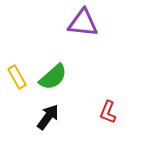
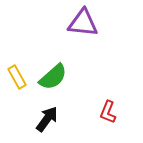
black arrow: moved 1 px left, 2 px down
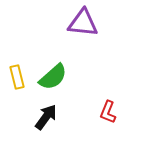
yellow rectangle: rotated 15 degrees clockwise
black arrow: moved 1 px left, 2 px up
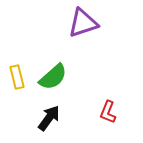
purple triangle: rotated 24 degrees counterclockwise
black arrow: moved 3 px right, 1 px down
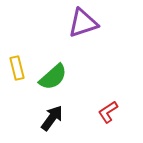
yellow rectangle: moved 9 px up
red L-shape: rotated 35 degrees clockwise
black arrow: moved 3 px right
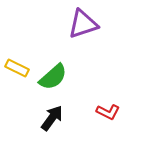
purple triangle: moved 1 px down
yellow rectangle: rotated 50 degrees counterclockwise
red L-shape: rotated 120 degrees counterclockwise
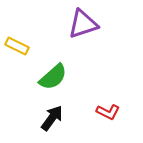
yellow rectangle: moved 22 px up
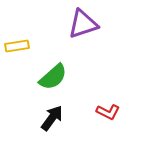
yellow rectangle: rotated 35 degrees counterclockwise
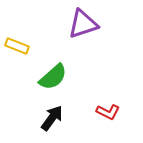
yellow rectangle: rotated 30 degrees clockwise
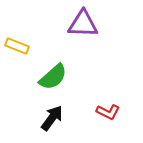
purple triangle: rotated 20 degrees clockwise
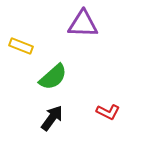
yellow rectangle: moved 4 px right
